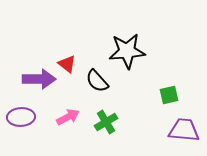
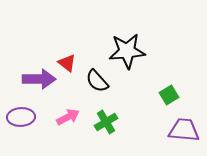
red triangle: moved 1 px up
green square: rotated 18 degrees counterclockwise
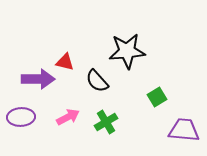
red triangle: moved 2 px left, 1 px up; rotated 24 degrees counterclockwise
purple arrow: moved 1 px left
green square: moved 12 px left, 2 px down
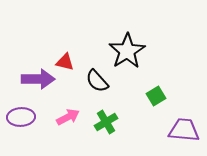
black star: rotated 27 degrees counterclockwise
green square: moved 1 px left, 1 px up
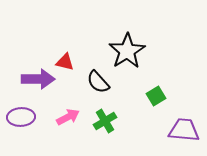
black semicircle: moved 1 px right, 1 px down
green cross: moved 1 px left, 1 px up
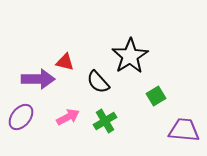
black star: moved 3 px right, 5 px down
purple ellipse: rotated 48 degrees counterclockwise
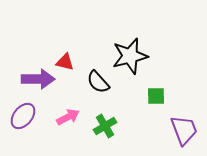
black star: rotated 18 degrees clockwise
green square: rotated 30 degrees clockwise
purple ellipse: moved 2 px right, 1 px up
green cross: moved 5 px down
purple trapezoid: rotated 64 degrees clockwise
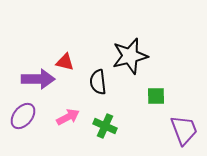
black semicircle: rotated 35 degrees clockwise
green cross: rotated 35 degrees counterclockwise
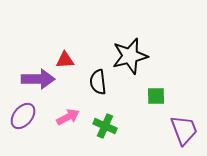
red triangle: moved 2 px up; rotated 18 degrees counterclockwise
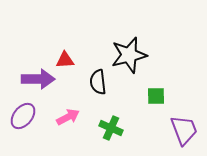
black star: moved 1 px left, 1 px up
green cross: moved 6 px right, 2 px down
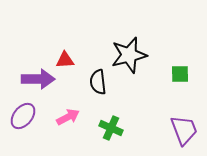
green square: moved 24 px right, 22 px up
